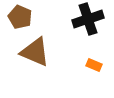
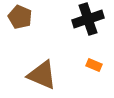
brown triangle: moved 7 px right, 23 px down
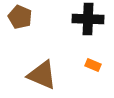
black cross: rotated 20 degrees clockwise
orange rectangle: moved 1 px left
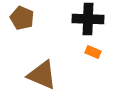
brown pentagon: moved 2 px right, 1 px down
orange rectangle: moved 13 px up
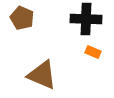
black cross: moved 2 px left
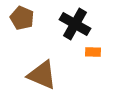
black cross: moved 11 px left, 5 px down; rotated 28 degrees clockwise
orange rectangle: rotated 21 degrees counterclockwise
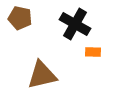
brown pentagon: moved 2 px left; rotated 10 degrees counterclockwise
brown triangle: rotated 36 degrees counterclockwise
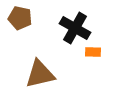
black cross: moved 4 px down
brown triangle: moved 2 px left, 1 px up
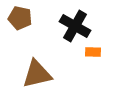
black cross: moved 2 px up
brown triangle: moved 3 px left
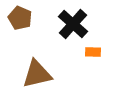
brown pentagon: rotated 10 degrees clockwise
black cross: moved 2 px left, 2 px up; rotated 12 degrees clockwise
